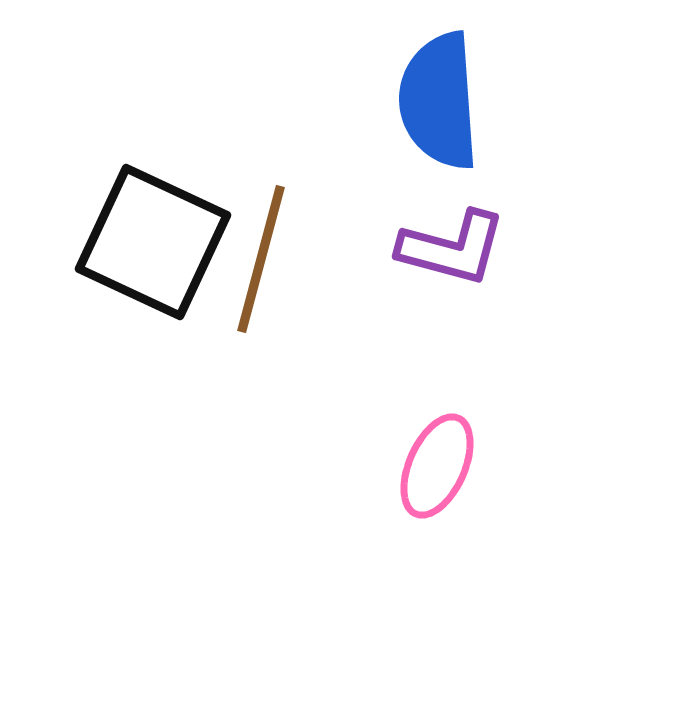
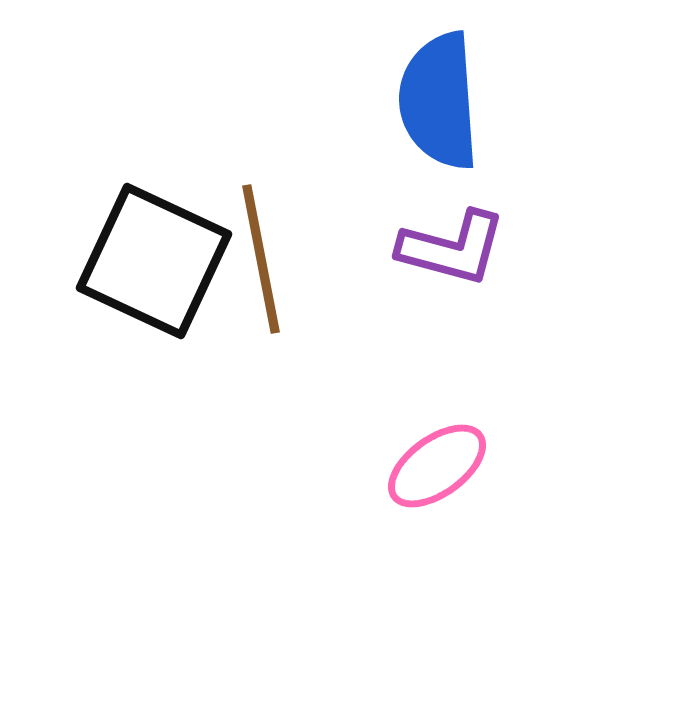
black square: moved 1 px right, 19 px down
brown line: rotated 26 degrees counterclockwise
pink ellipse: rotated 30 degrees clockwise
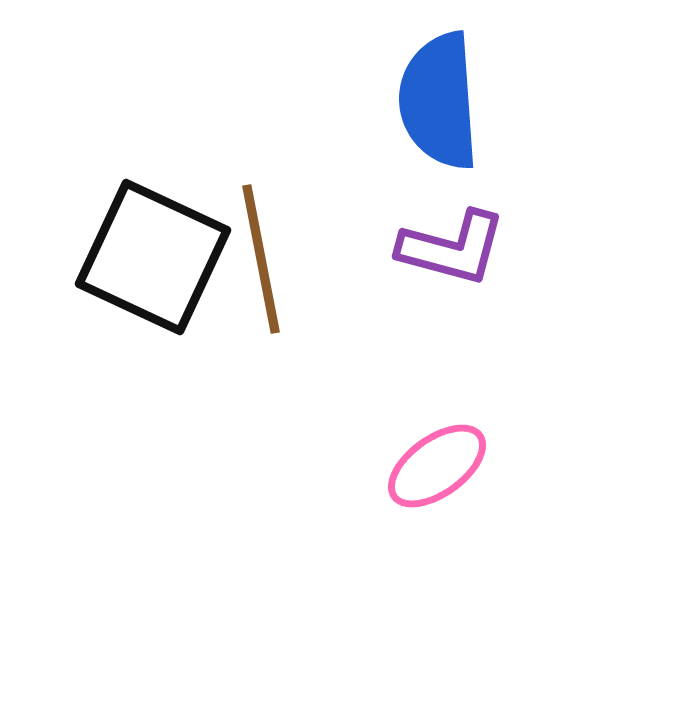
black square: moved 1 px left, 4 px up
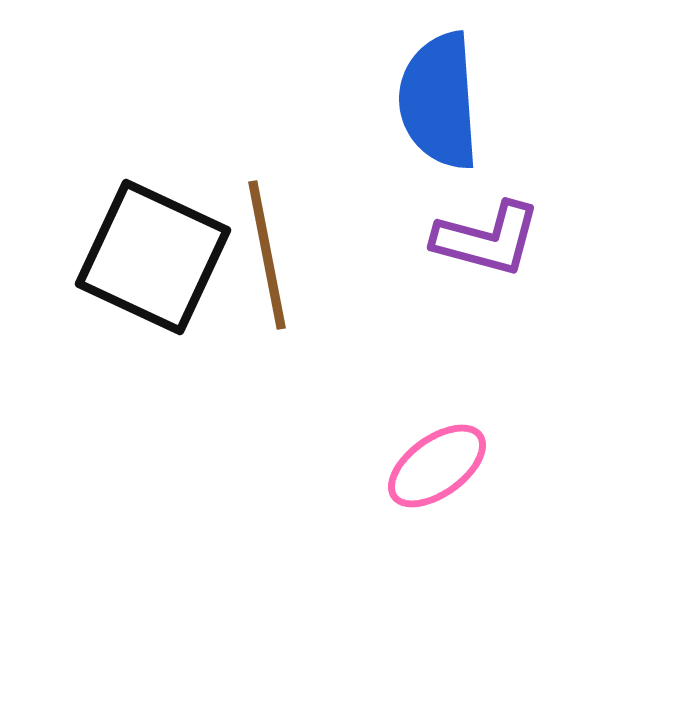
purple L-shape: moved 35 px right, 9 px up
brown line: moved 6 px right, 4 px up
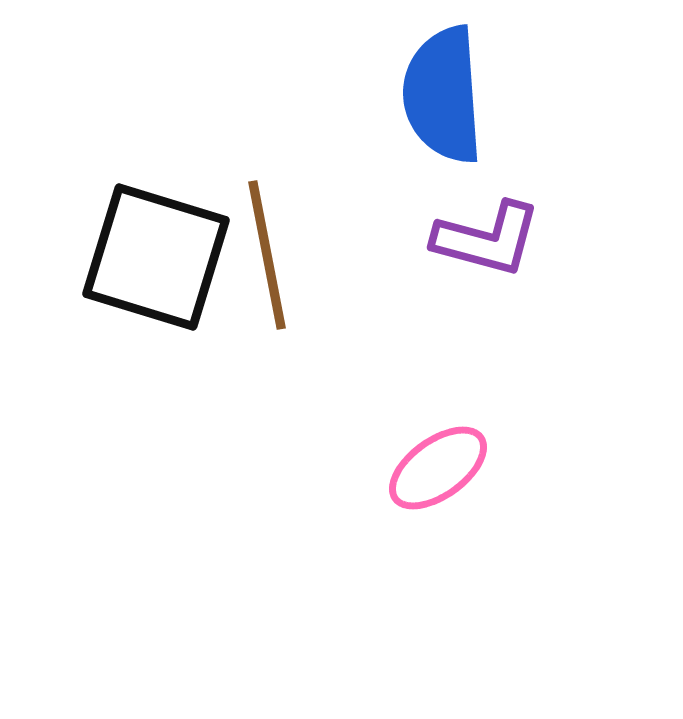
blue semicircle: moved 4 px right, 6 px up
black square: moved 3 px right; rotated 8 degrees counterclockwise
pink ellipse: moved 1 px right, 2 px down
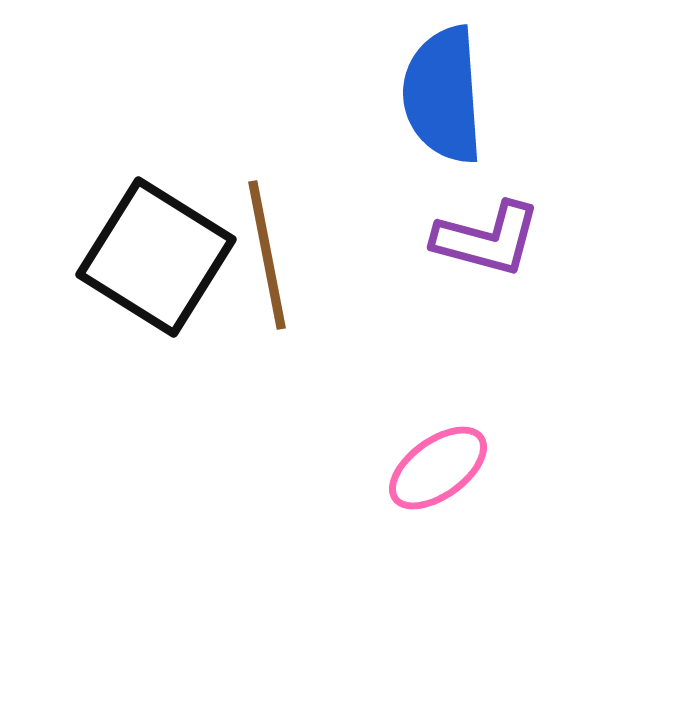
black square: rotated 15 degrees clockwise
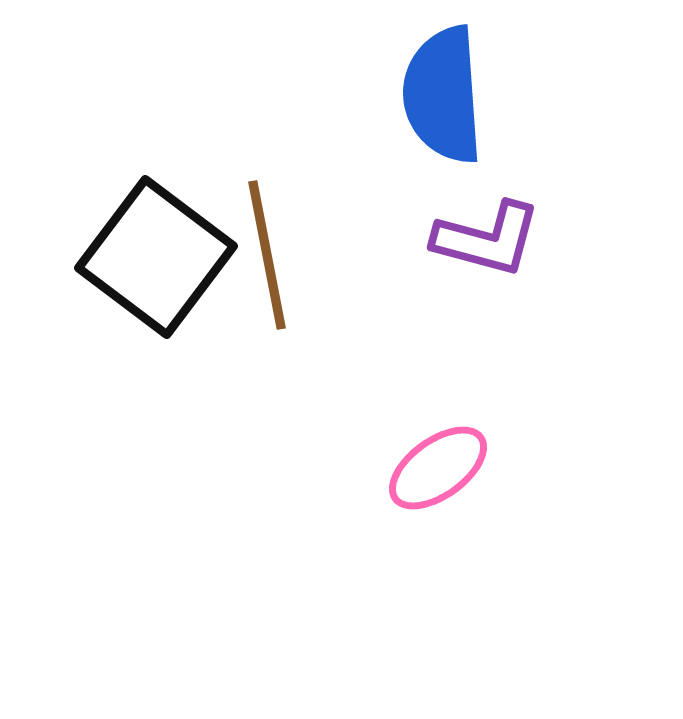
black square: rotated 5 degrees clockwise
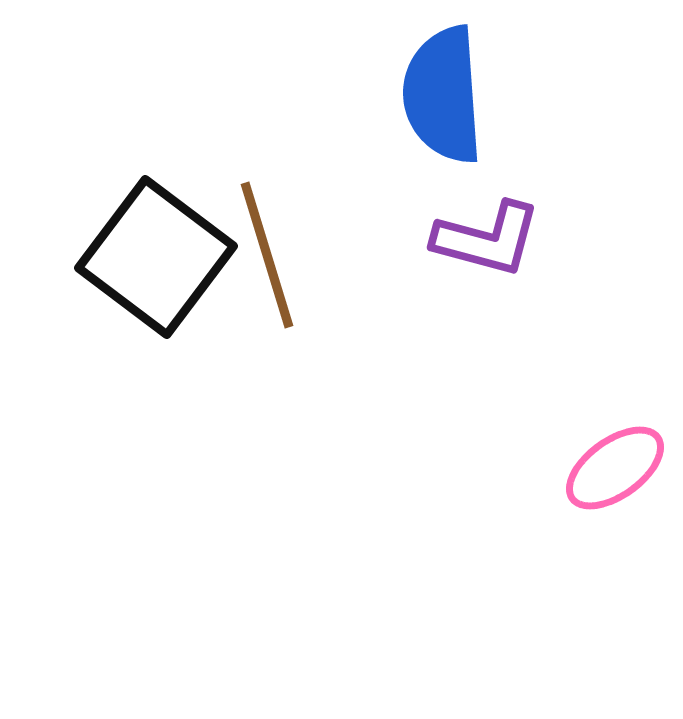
brown line: rotated 6 degrees counterclockwise
pink ellipse: moved 177 px right
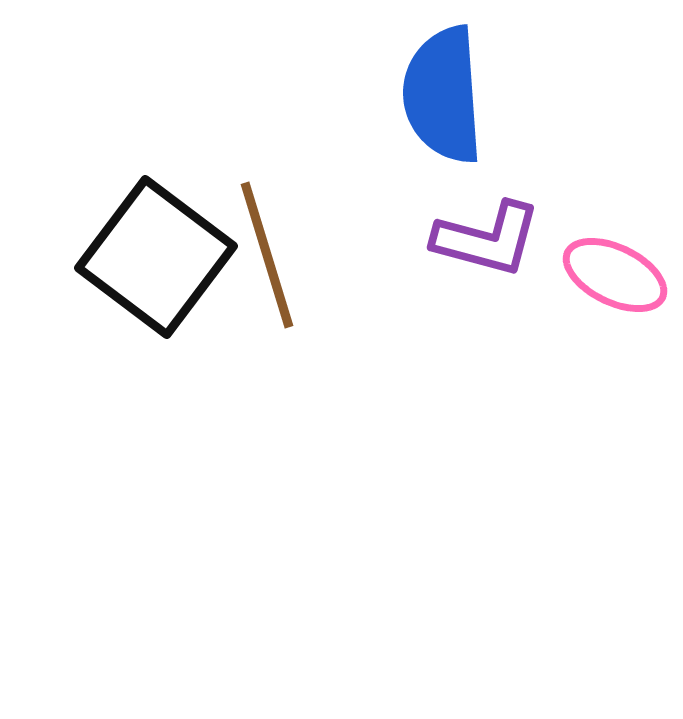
pink ellipse: moved 193 px up; rotated 62 degrees clockwise
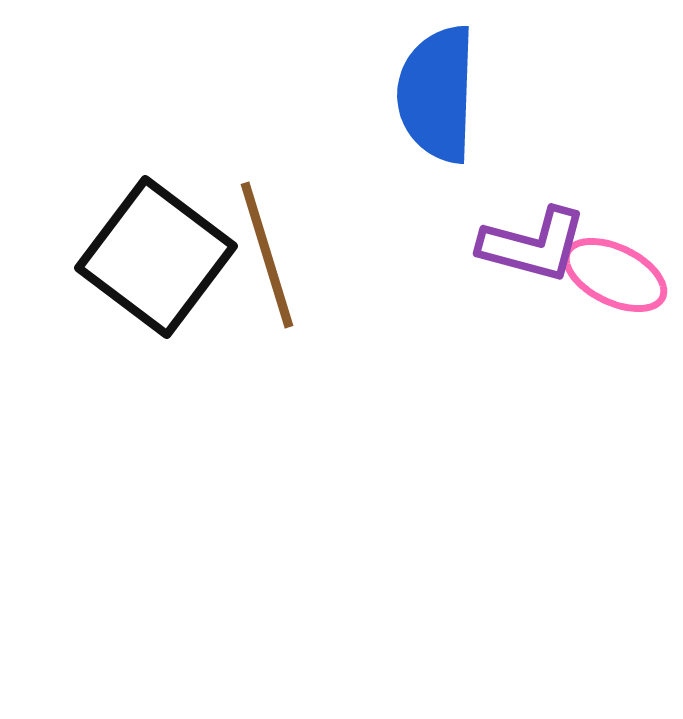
blue semicircle: moved 6 px left, 1 px up; rotated 6 degrees clockwise
purple L-shape: moved 46 px right, 6 px down
